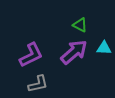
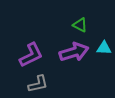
purple arrow: rotated 24 degrees clockwise
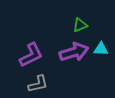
green triangle: rotated 49 degrees counterclockwise
cyan triangle: moved 3 px left, 1 px down
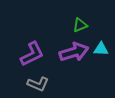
purple L-shape: moved 1 px right, 1 px up
gray L-shape: rotated 35 degrees clockwise
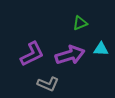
green triangle: moved 2 px up
purple arrow: moved 4 px left, 3 px down
gray L-shape: moved 10 px right
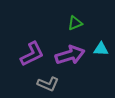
green triangle: moved 5 px left
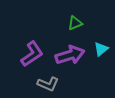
cyan triangle: rotated 42 degrees counterclockwise
purple L-shape: rotated 8 degrees counterclockwise
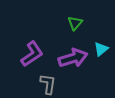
green triangle: rotated 28 degrees counterclockwise
purple arrow: moved 3 px right, 3 px down
gray L-shape: rotated 105 degrees counterclockwise
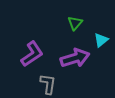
cyan triangle: moved 9 px up
purple arrow: moved 2 px right
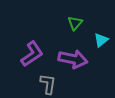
purple arrow: moved 2 px left, 1 px down; rotated 28 degrees clockwise
